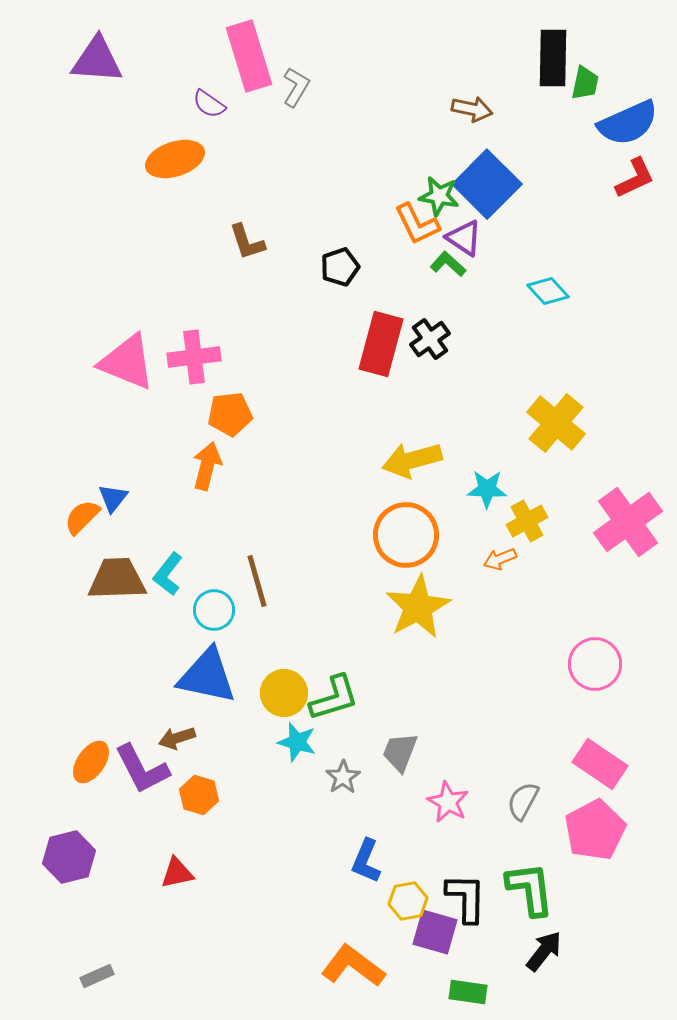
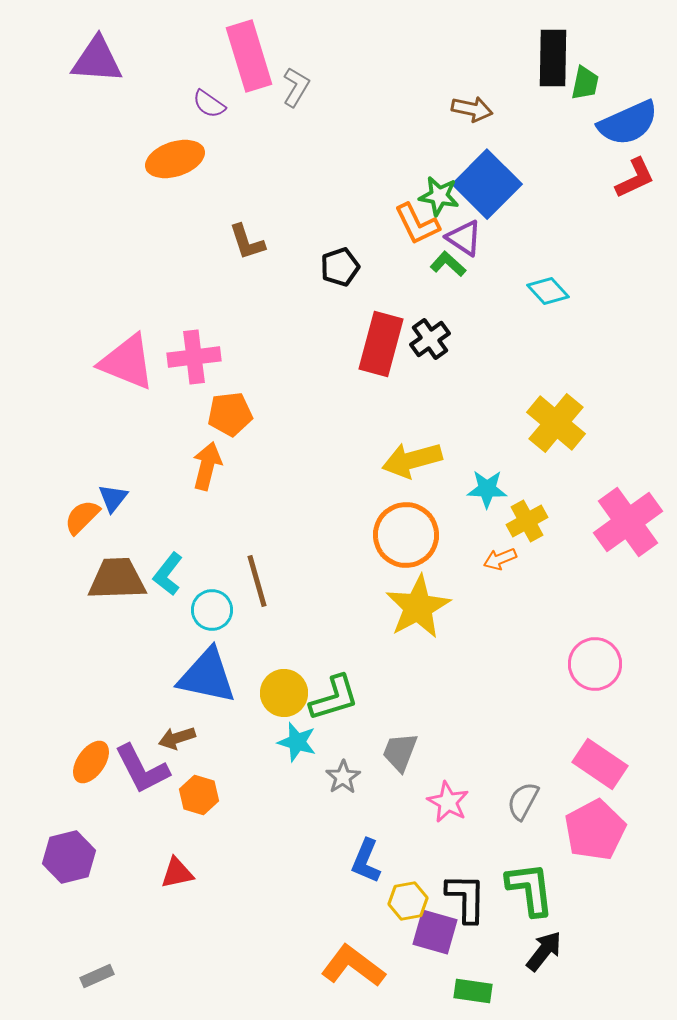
cyan circle at (214, 610): moved 2 px left
green rectangle at (468, 992): moved 5 px right, 1 px up
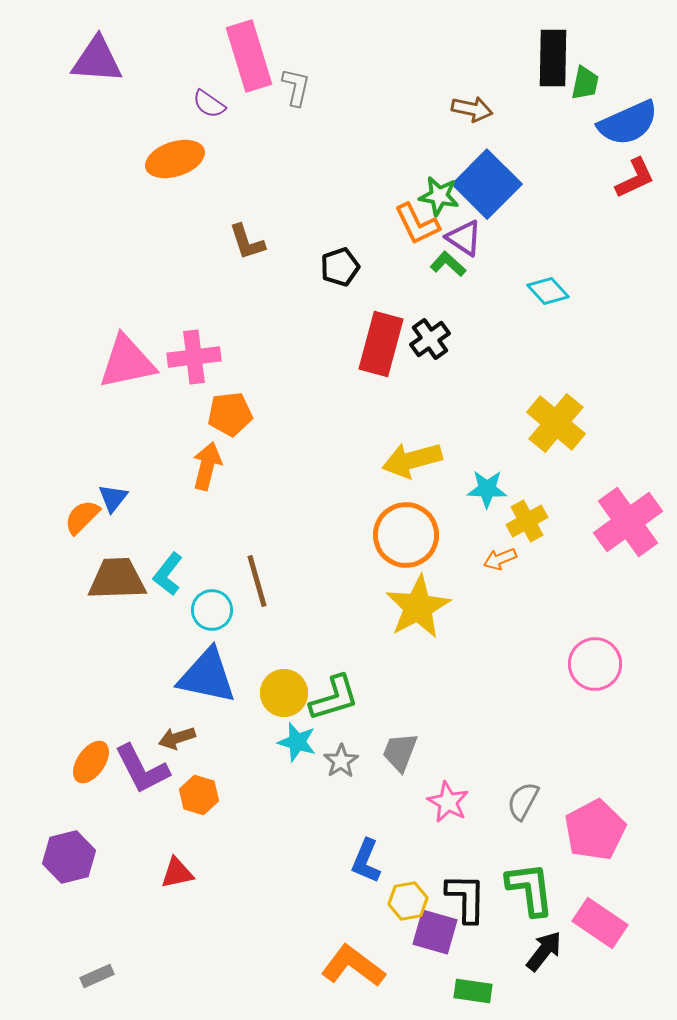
gray L-shape at (296, 87): rotated 18 degrees counterclockwise
pink triangle at (127, 362): rotated 34 degrees counterclockwise
pink rectangle at (600, 764): moved 159 px down
gray star at (343, 777): moved 2 px left, 16 px up
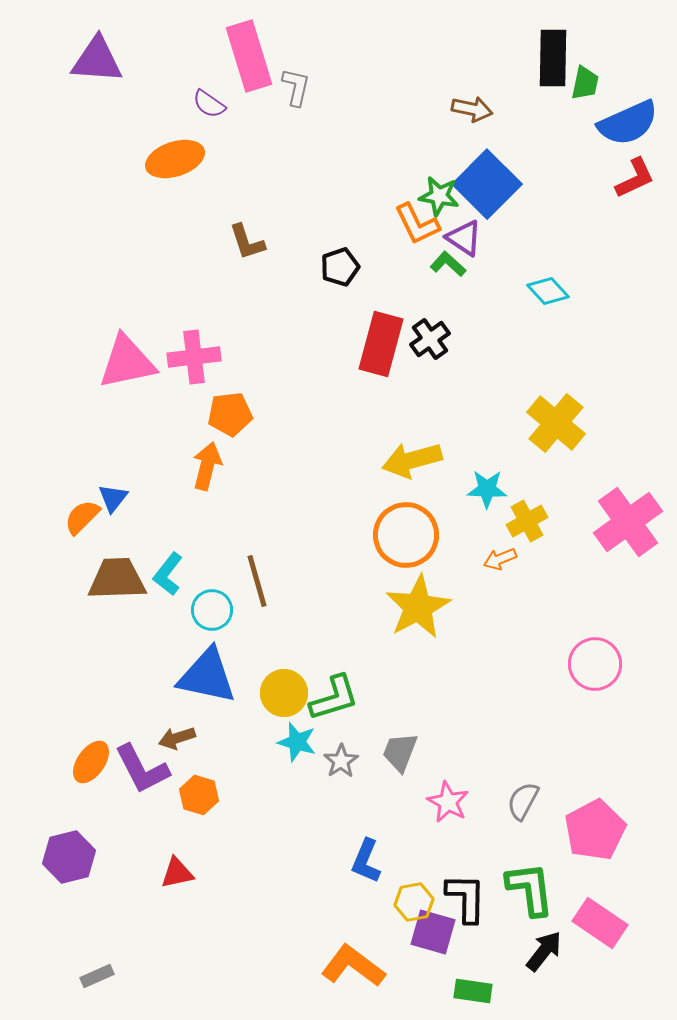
yellow hexagon at (408, 901): moved 6 px right, 1 px down
purple square at (435, 932): moved 2 px left
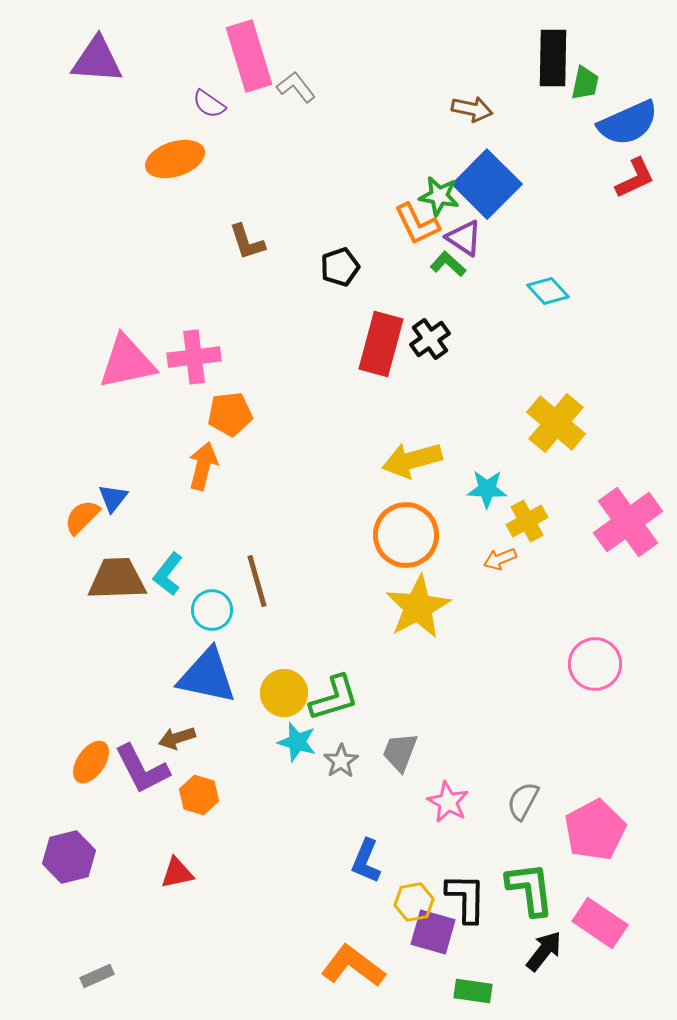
gray L-shape at (296, 87): rotated 51 degrees counterclockwise
orange arrow at (207, 466): moved 4 px left
